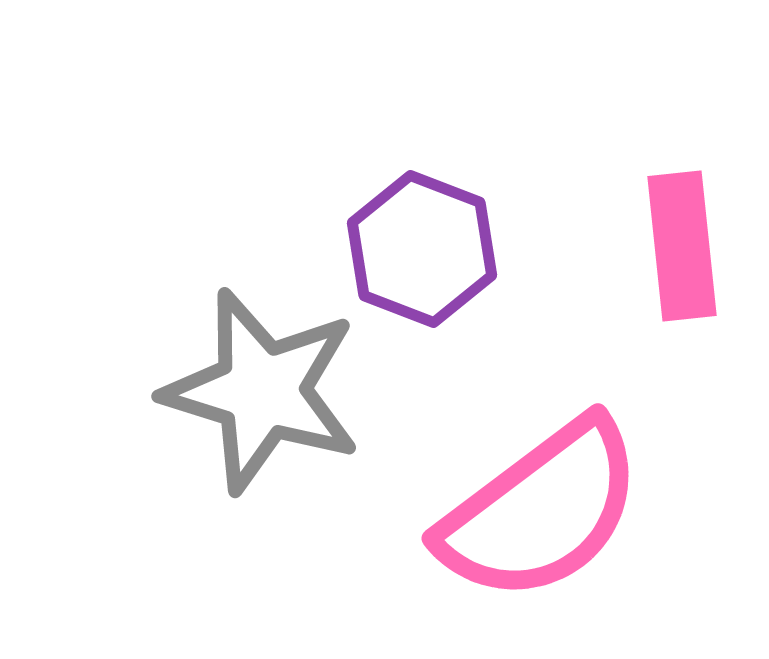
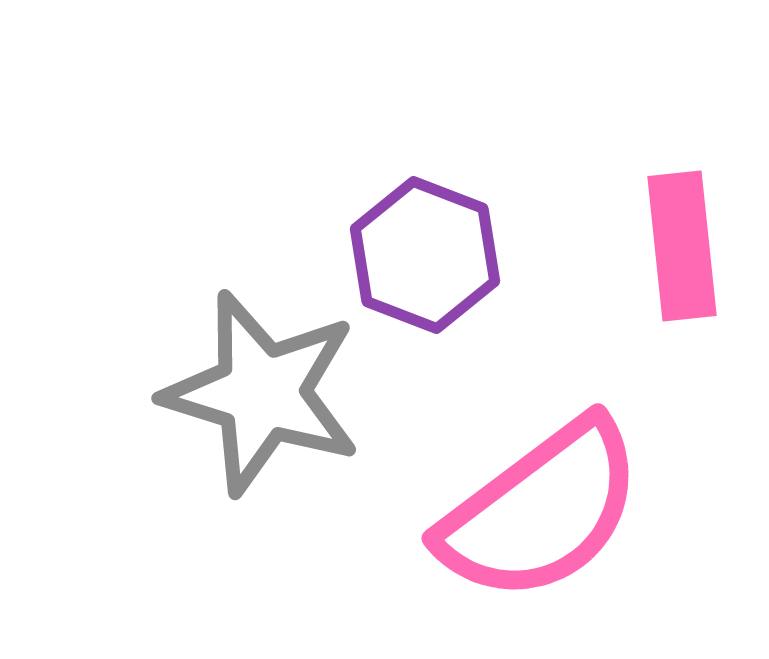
purple hexagon: moved 3 px right, 6 px down
gray star: moved 2 px down
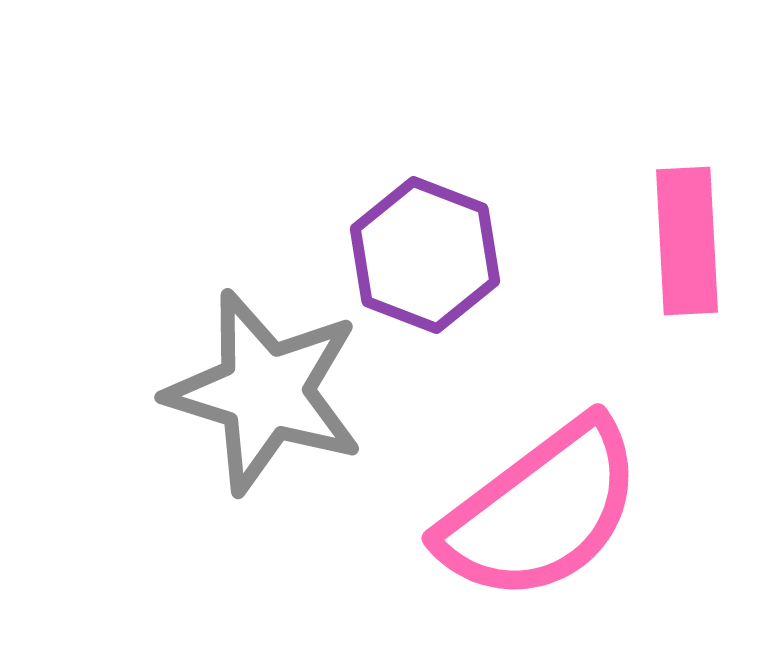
pink rectangle: moved 5 px right, 5 px up; rotated 3 degrees clockwise
gray star: moved 3 px right, 1 px up
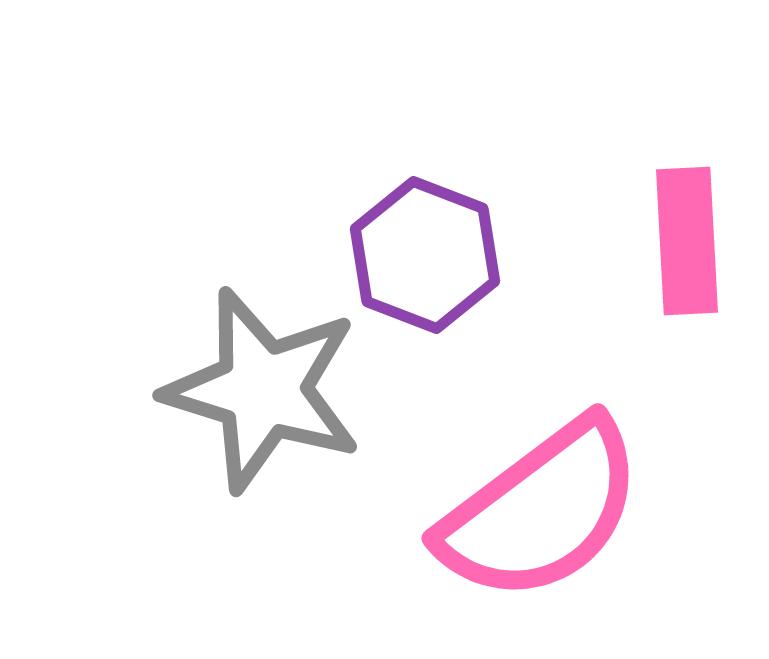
gray star: moved 2 px left, 2 px up
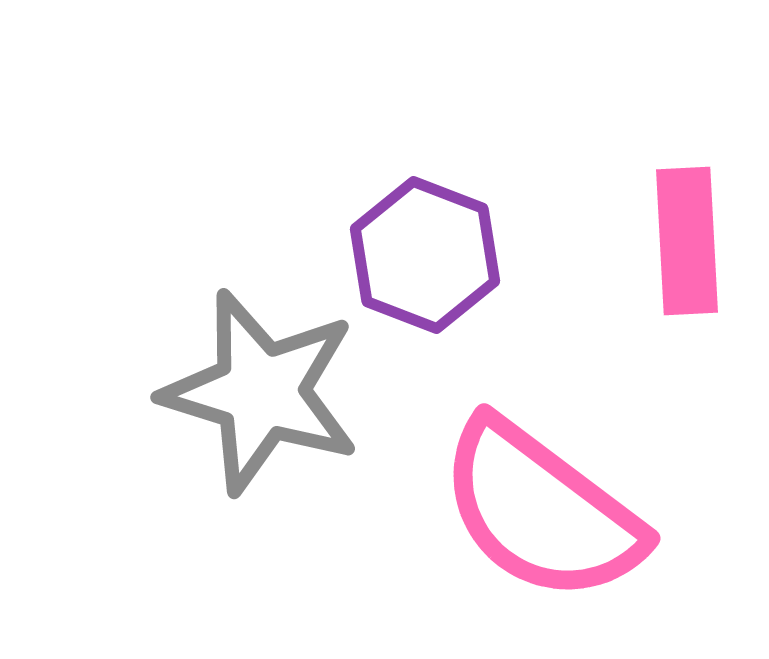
gray star: moved 2 px left, 2 px down
pink semicircle: rotated 74 degrees clockwise
